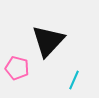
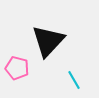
cyan line: rotated 54 degrees counterclockwise
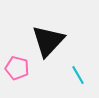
cyan line: moved 4 px right, 5 px up
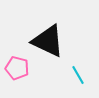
black triangle: rotated 48 degrees counterclockwise
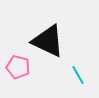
pink pentagon: moved 1 px right, 1 px up
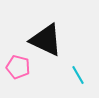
black triangle: moved 2 px left, 1 px up
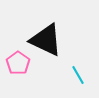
pink pentagon: moved 4 px up; rotated 20 degrees clockwise
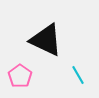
pink pentagon: moved 2 px right, 13 px down
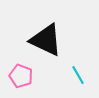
pink pentagon: moved 1 px right; rotated 15 degrees counterclockwise
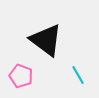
black triangle: rotated 12 degrees clockwise
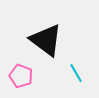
cyan line: moved 2 px left, 2 px up
